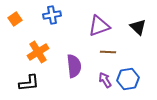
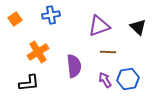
blue cross: moved 1 px left
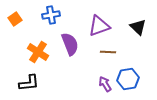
orange cross: rotated 25 degrees counterclockwise
purple semicircle: moved 4 px left, 22 px up; rotated 15 degrees counterclockwise
purple arrow: moved 4 px down
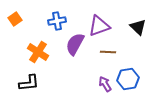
blue cross: moved 6 px right, 6 px down
purple semicircle: moved 5 px right; rotated 130 degrees counterclockwise
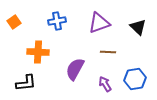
orange square: moved 1 px left, 3 px down
purple triangle: moved 3 px up
purple semicircle: moved 25 px down
orange cross: rotated 30 degrees counterclockwise
blue hexagon: moved 7 px right
black L-shape: moved 3 px left
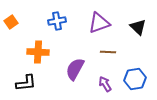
orange square: moved 3 px left
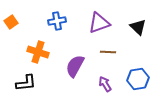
orange cross: rotated 15 degrees clockwise
purple semicircle: moved 3 px up
blue hexagon: moved 3 px right
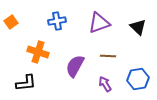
brown line: moved 4 px down
